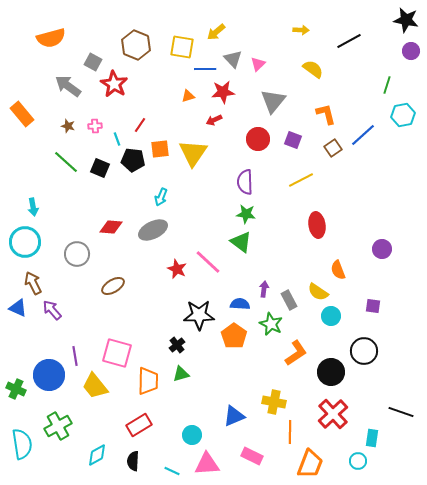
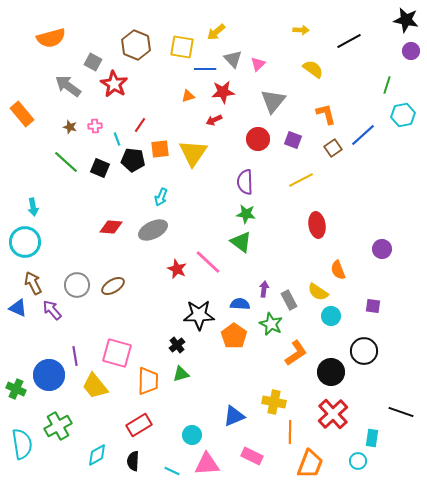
brown star at (68, 126): moved 2 px right, 1 px down
gray circle at (77, 254): moved 31 px down
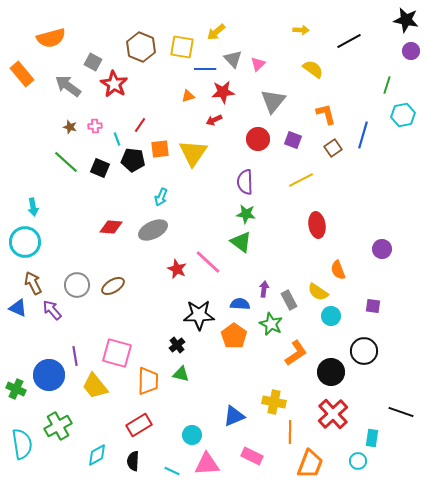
brown hexagon at (136, 45): moved 5 px right, 2 px down
orange rectangle at (22, 114): moved 40 px up
blue line at (363, 135): rotated 32 degrees counterclockwise
green triangle at (181, 374): rotated 30 degrees clockwise
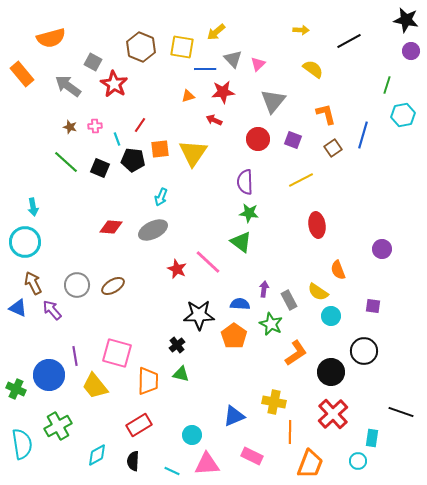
red arrow at (214, 120): rotated 49 degrees clockwise
green star at (246, 214): moved 3 px right, 1 px up
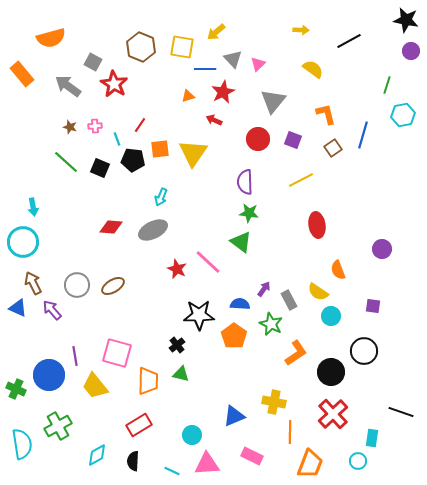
red star at (223, 92): rotated 20 degrees counterclockwise
cyan circle at (25, 242): moved 2 px left
purple arrow at (264, 289): rotated 28 degrees clockwise
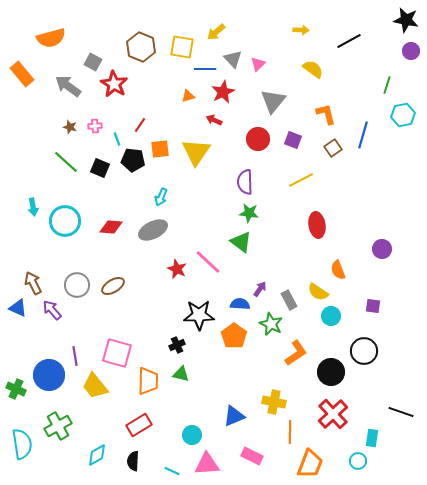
yellow triangle at (193, 153): moved 3 px right, 1 px up
cyan circle at (23, 242): moved 42 px right, 21 px up
purple arrow at (264, 289): moved 4 px left
black cross at (177, 345): rotated 14 degrees clockwise
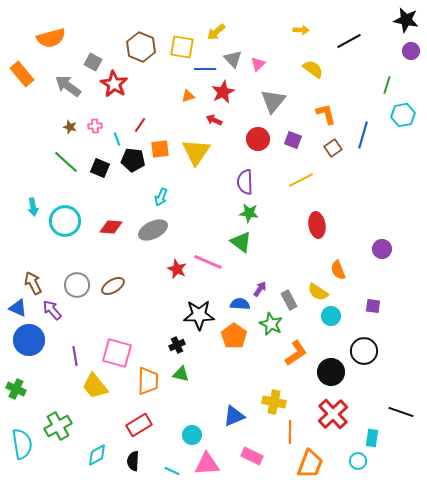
pink line at (208, 262): rotated 20 degrees counterclockwise
blue circle at (49, 375): moved 20 px left, 35 px up
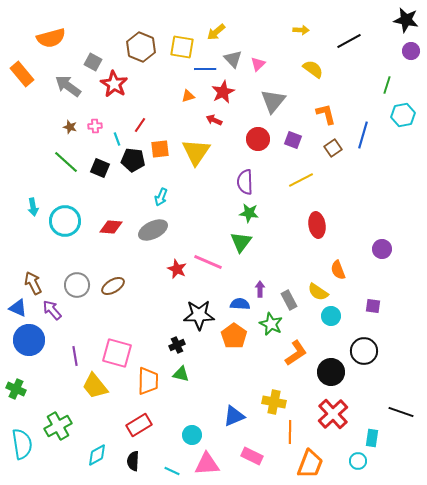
green triangle at (241, 242): rotated 30 degrees clockwise
purple arrow at (260, 289): rotated 35 degrees counterclockwise
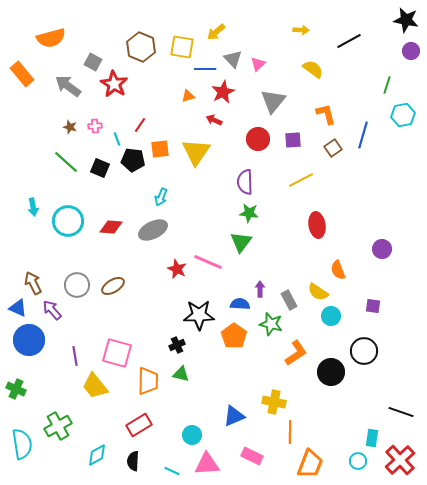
purple square at (293, 140): rotated 24 degrees counterclockwise
cyan circle at (65, 221): moved 3 px right
green star at (271, 324): rotated 10 degrees counterclockwise
red cross at (333, 414): moved 67 px right, 46 px down
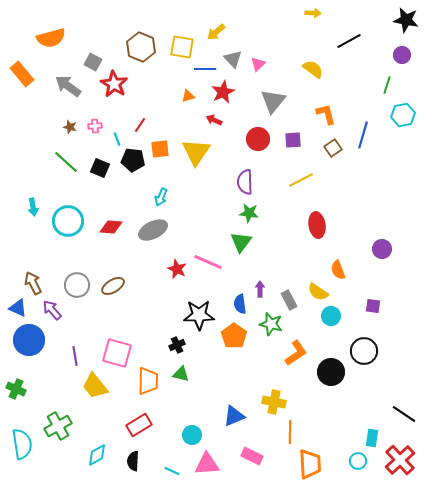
yellow arrow at (301, 30): moved 12 px right, 17 px up
purple circle at (411, 51): moved 9 px left, 4 px down
blue semicircle at (240, 304): rotated 102 degrees counterclockwise
black line at (401, 412): moved 3 px right, 2 px down; rotated 15 degrees clockwise
orange trapezoid at (310, 464): rotated 24 degrees counterclockwise
